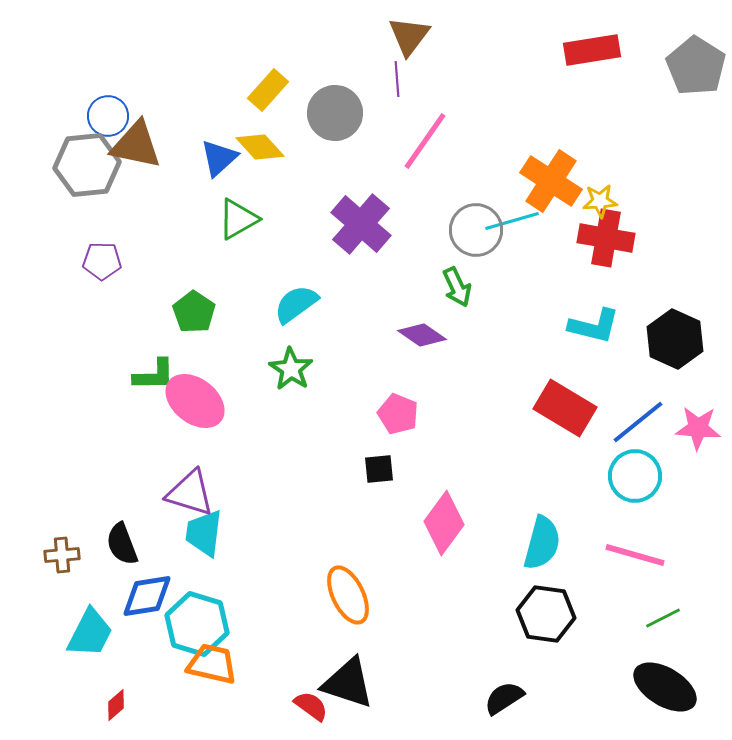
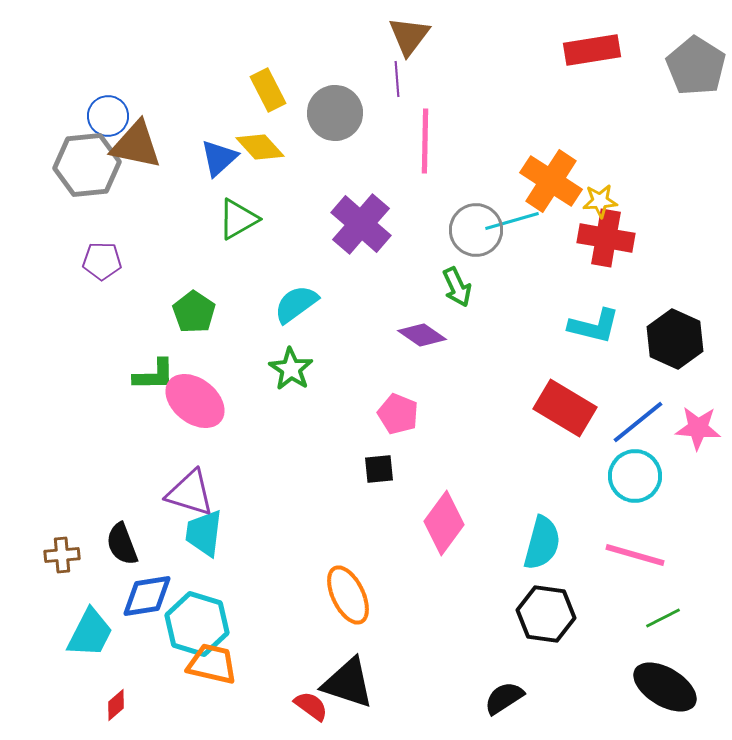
yellow rectangle at (268, 90): rotated 69 degrees counterclockwise
pink line at (425, 141): rotated 34 degrees counterclockwise
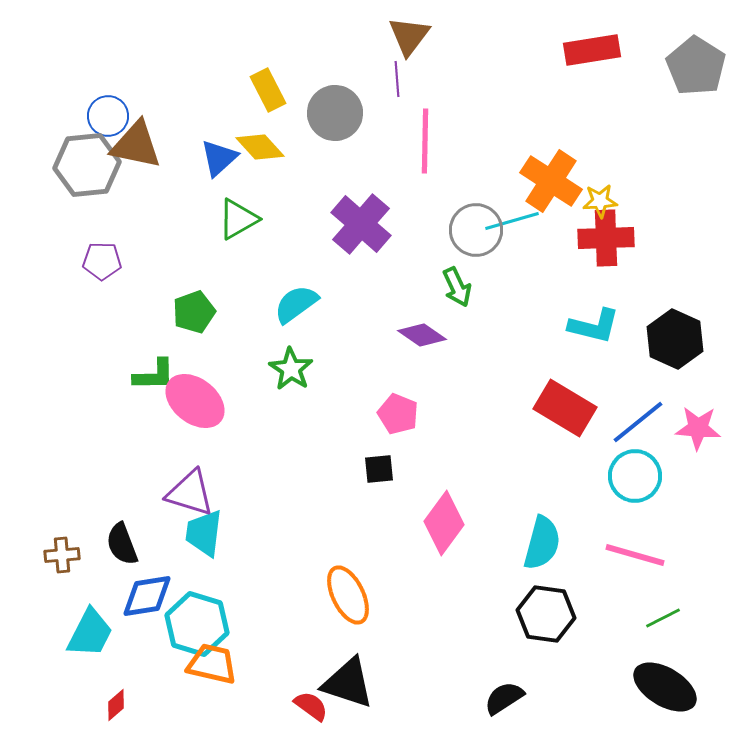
red cross at (606, 238): rotated 12 degrees counterclockwise
green pentagon at (194, 312): rotated 18 degrees clockwise
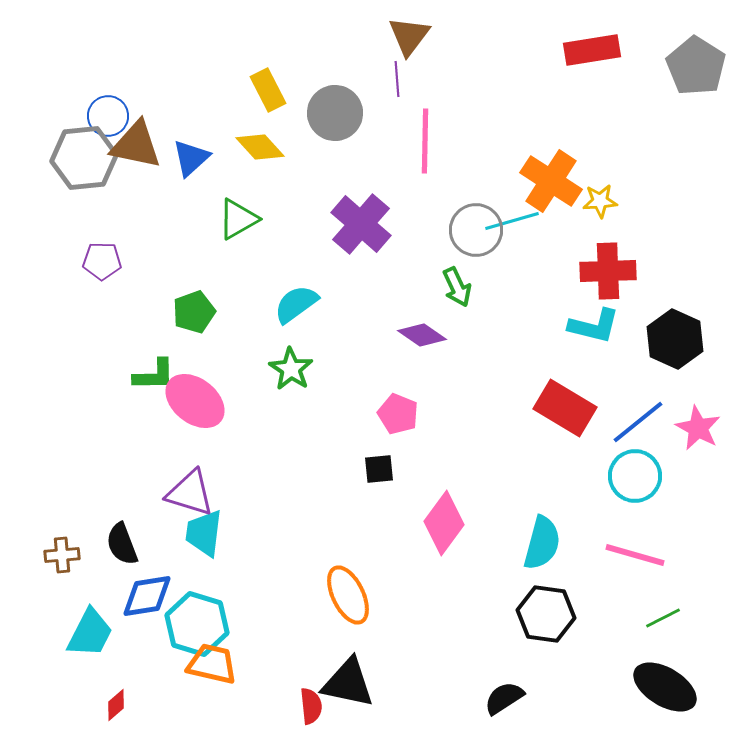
blue triangle at (219, 158): moved 28 px left
gray hexagon at (87, 165): moved 3 px left, 7 px up
red cross at (606, 238): moved 2 px right, 33 px down
pink star at (698, 428): rotated 24 degrees clockwise
black triangle at (348, 683): rotated 6 degrees counterclockwise
red semicircle at (311, 706): rotated 48 degrees clockwise
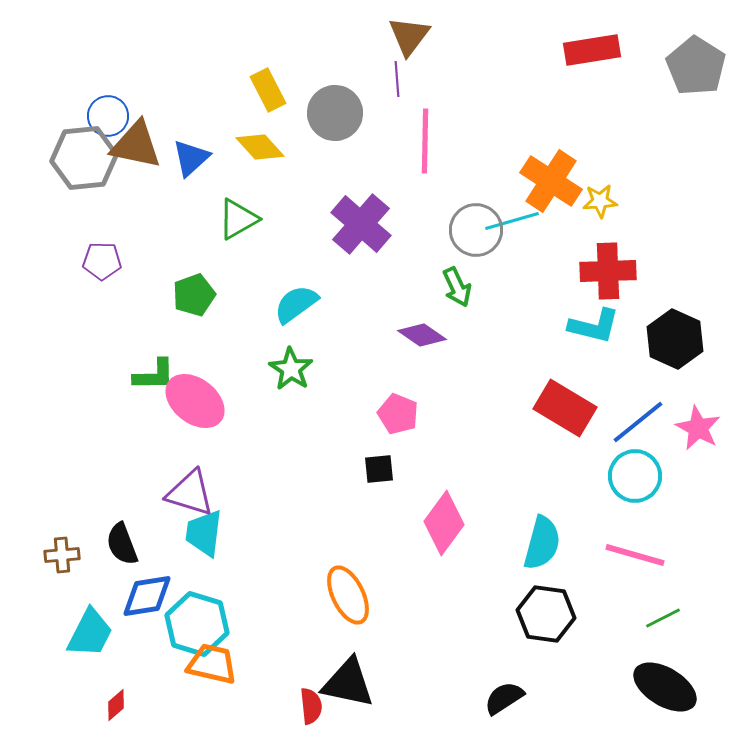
green pentagon at (194, 312): moved 17 px up
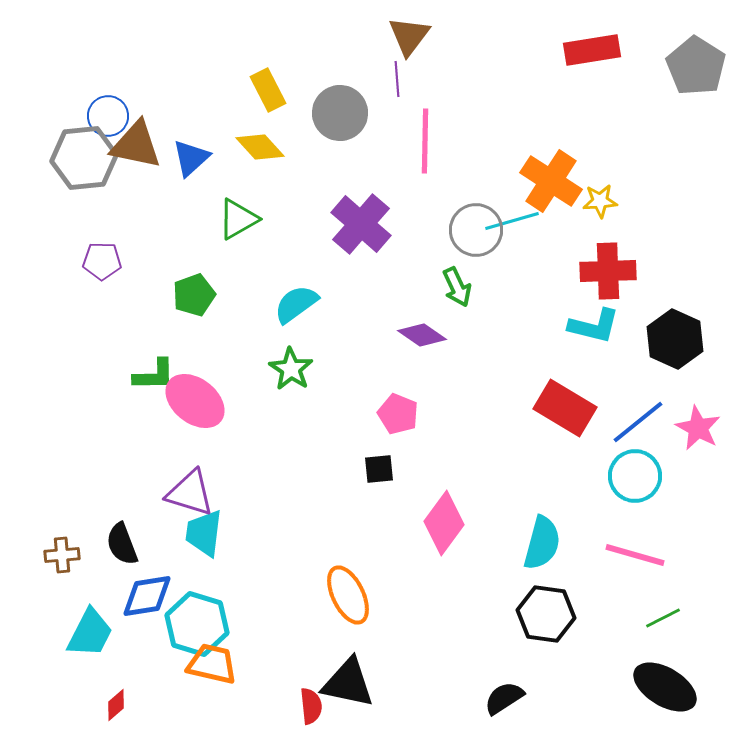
gray circle at (335, 113): moved 5 px right
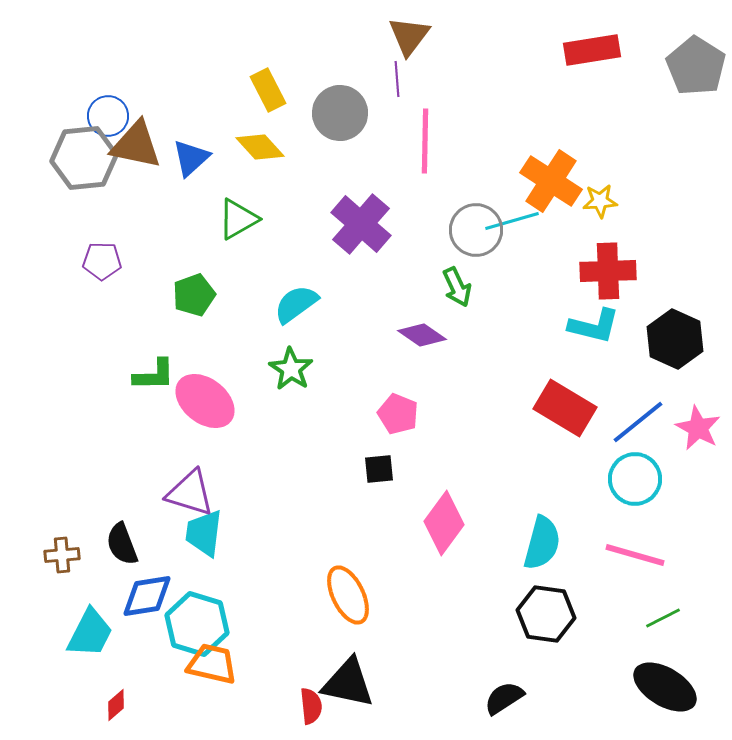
pink ellipse at (195, 401): moved 10 px right
cyan circle at (635, 476): moved 3 px down
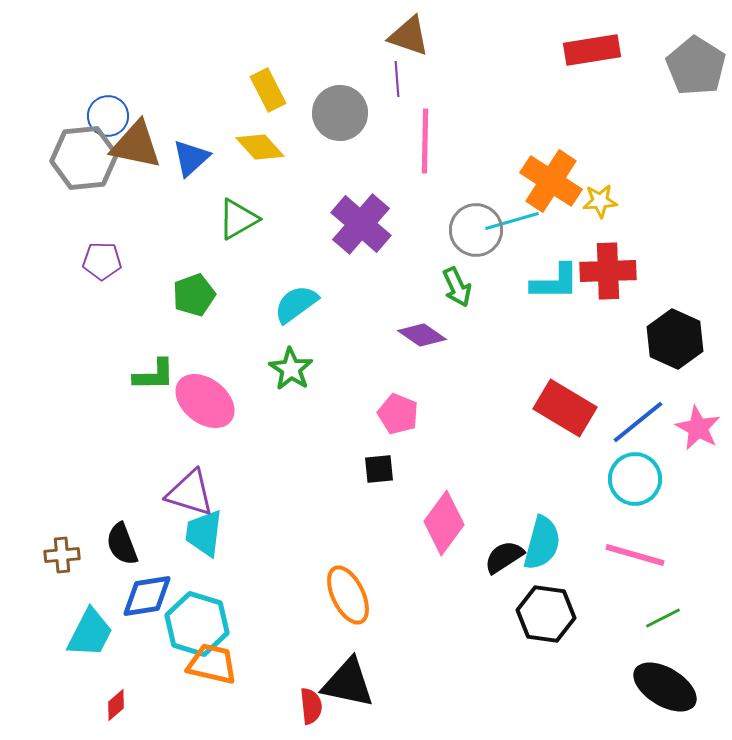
brown triangle at (409, 36): rotated 48 degrees counterclockwise
cyan L-shape at (594, 326): moved 39 px left, 44 px up; rotated 14 degrees counterclockwise
black semicircle at (504, 698): moved 141 px up
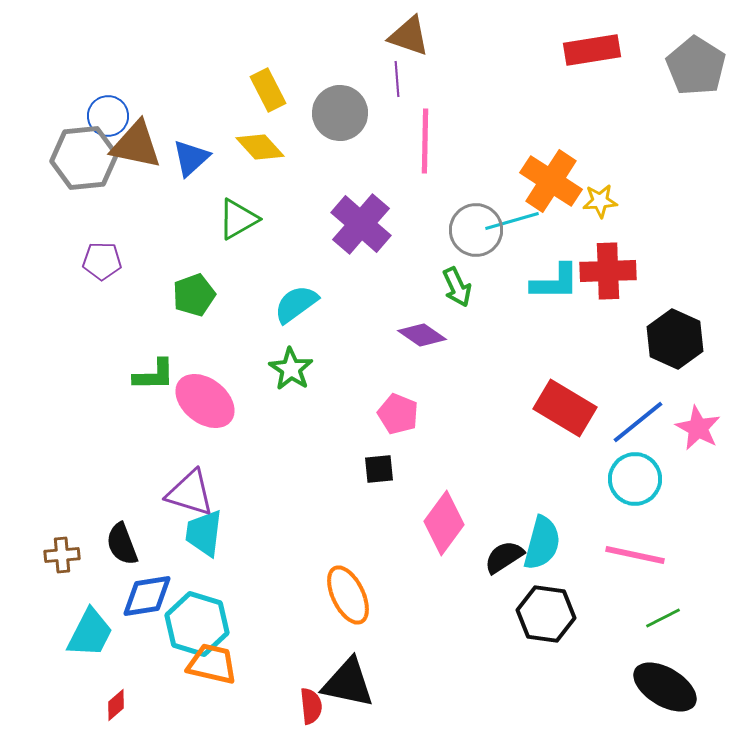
pink line at (635, 555): rotated 4 degrees counterclockwise
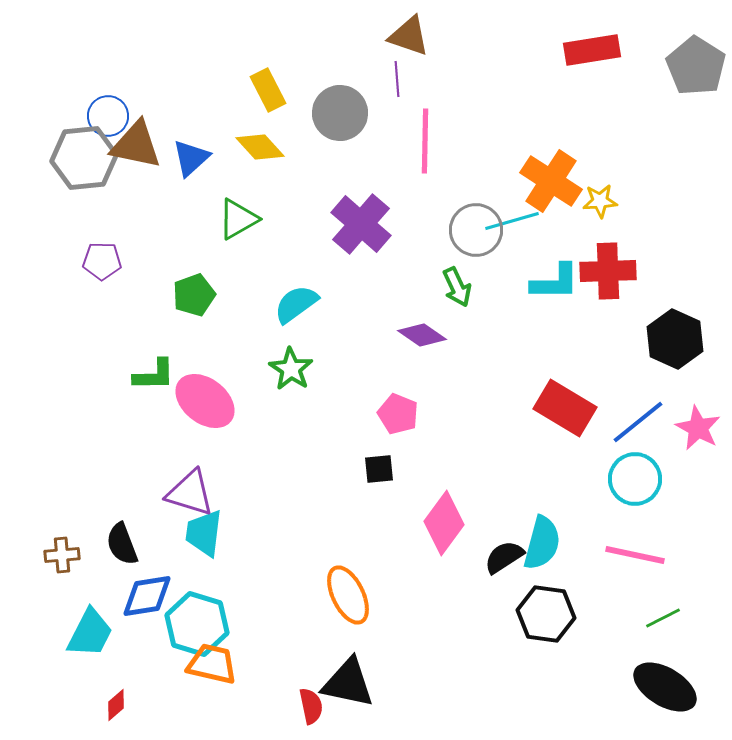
red semicircle at (311, 706): rotated 6 degrees counterclockwise
